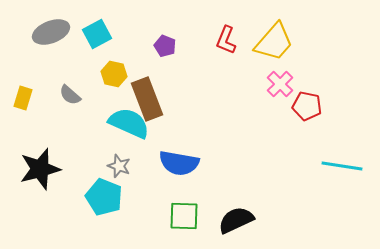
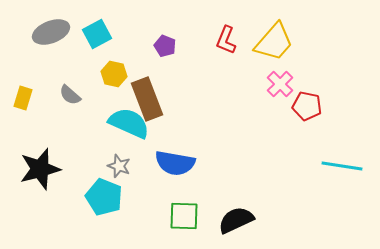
blue semicircle: moved 4 px left
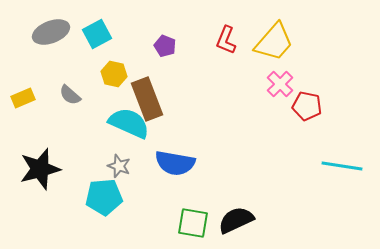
yellow rectangle: rotated 50 degrees clockwise
cyan pentagon: rotated 27 degrees counterclockwise
green square: moved 9 px right, 7 px down; rotated 8 degrees clockwise
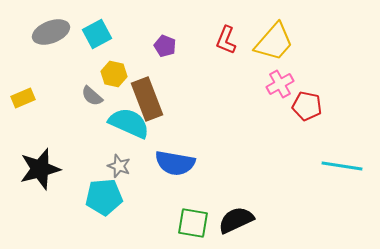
pink cross: rotated 16 degrees clockwise
gray semicircle: moved 22 px right, 1 px down
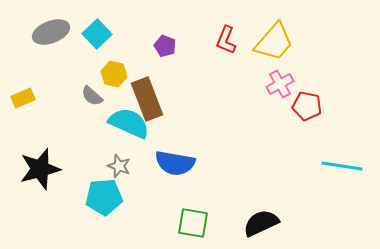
cyan square: rotated 16 degrees counterclockwise
black semicircle: moved 25 px right, 3 px down
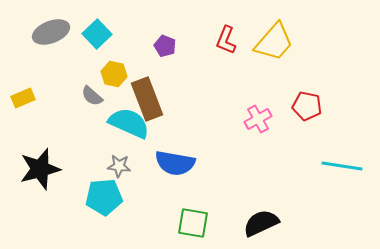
pink cross: moved 22 px left, 35 px down
gray star: rotated 15 degrees counterclockwise
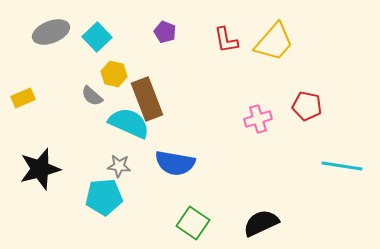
cyan square: moved 3 px down
red L-shape: rotated 32 degrees counterclockwise
purple pentagon: moved 14 px up
pink cross: rotated 12 degrees clockwise
green square: rotated 24 degrees clockwise
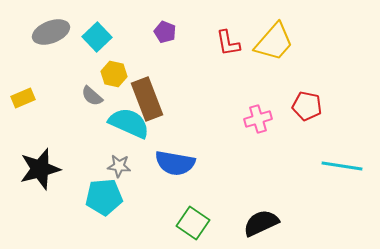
red L-shape: moved 2 px right, 3 px down
